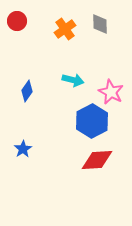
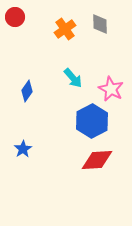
red circle: moved 2 px left, 4 px up
cyan arrow: moved 2 px up; rotated 35 degrees clockwise
pink star: moved 3 px up
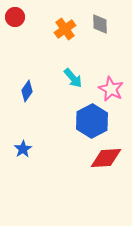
red diamond: moved 9 px right, 2 px up
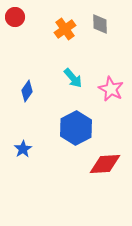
blue hexagon: moved 16 px left, 7 px down
red diamond: moved 1 px left, 6 px down
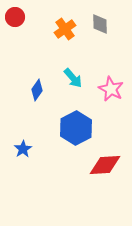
blue diamond: moved 10 px right, 1 px up
red diamond: moved 1 px down
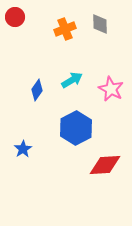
orange cross: rotated 15 degrees clockwise
cyan arrow: moved 1 px left, 2 px down; rotated 80 degrees counterclockwise
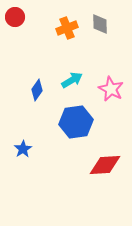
orange cross: moved 2 px right, 1 px up
blue hexagon: moved 6 px up; rotated 20 degrees clockwise
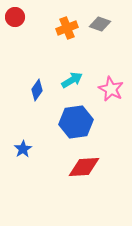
gray diamond: rotated 70 degrees counterclockwise
red diamond: moved 21 px left, 2 px down
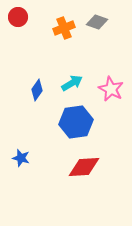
red circle: moved 3 px right
gray diamond: moved 3 px left, 2 px up
orange cross: moved 3 px left
cyan arrow: moved 3 px down
blue star: moved 2 px left, 9 px down; rotated 24 degrees counterclockwise
